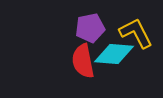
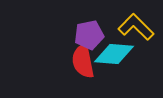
purple pentagon: moved 1 px left, 7 px down
yellow L-shape: moved 6 px up; rotated 18 degrees counterclockwise
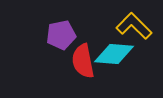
yellow L-shape: moved 2 px left, 1 px up
purple pentagon: moved 28 px left
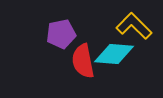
purple pentagon: moved 1 px up
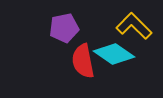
purple pentagon: moved 3 px right, 6 px up
cyan diamond: rotated 30 degrees clockwise
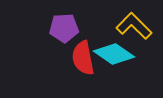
purple pentagon: rotated 8 degrees clockwise
red semicircle: moved 3 px up
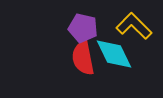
purple pentagon: moved 19 px right; rotated 16 degrees clockwise
cyan diamond: rotated 30 degrees clockwise
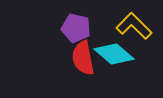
purple pentagon: moved 7 px left
cyan diamond: rotated 24 degrees counterclockwise
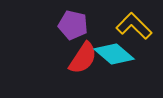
purple pentagon: moved 3 px left, 3 px up
red semicircle: rotated 136 degrees counterclockwise
